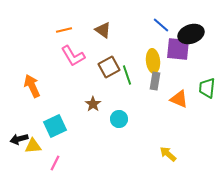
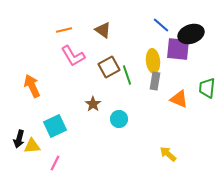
black arrow: rotated 60 degrees counterclockwise
yellow triangle: moved 1 px left
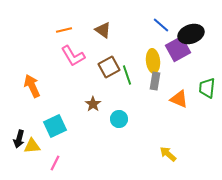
purple square: rotated 35 degrees counterclockwise
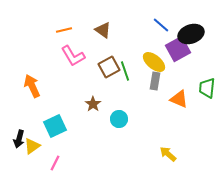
yellow ellipse: moved 1 px right, 1 px down; rotated 45 degrees counterclockwise
green line: moved 2 px left, 4 px up
yellow triangle: rotated 30 degrees counterclockwise
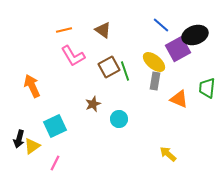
black ellipse: moved 4 px right, 1 px down
brown star: rotated 14 degrees clockwise
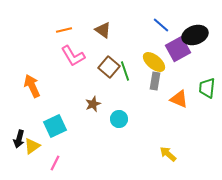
brown square: rotated 20 degrees counterclockwise
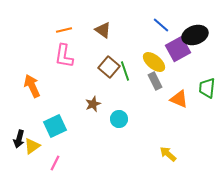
pink L-shape: moved 9 px left; rotated 40 degrees clockwise
gray rectangle: rotated 36 degrees counterclockwise
